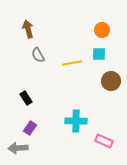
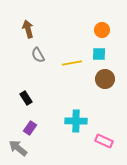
brown circle: moved 6 px left, 2 px up
gray arrow: rotated 42 degrees clockwise
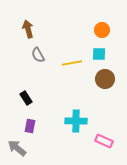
purple rectangle: moved 2 px up; rotated 24 degrees counterclockwise
gray arrow: moved 1 px left
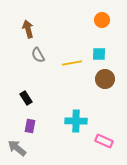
orange circle: moved 10 px up
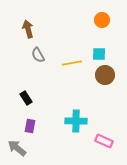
brown circle: moved 4 px up
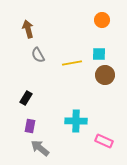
black rectangle: rotated 64 degrees clockwise
gray arrow: moved 23 px right
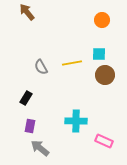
brown arrow: moved 1 px left, 17 px up; rotated 24 degrees counterclockwise
gray semicircle: moved 3 px right, 12 px down
